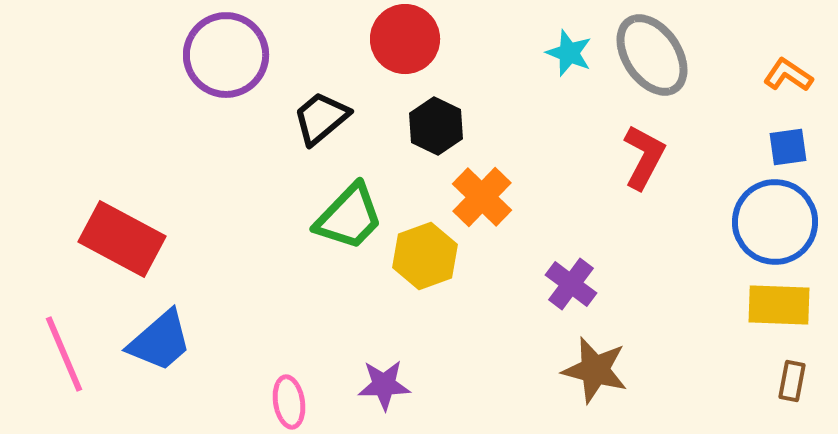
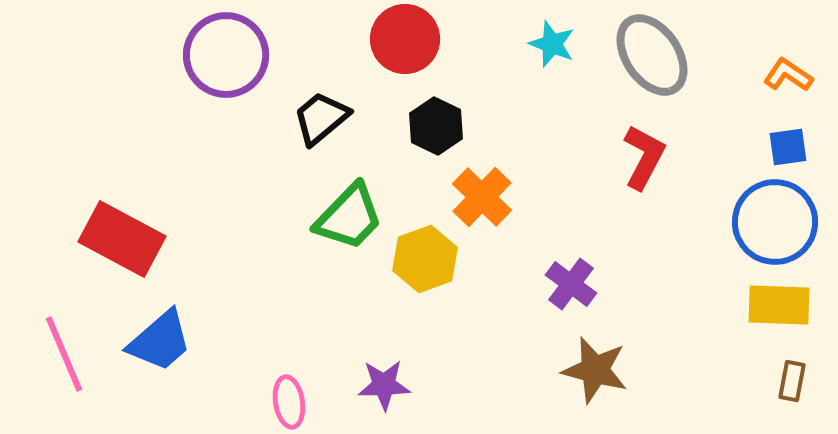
cyan star: moved 17 px left, 9 px up
yellow hexagon: moved 3 px down
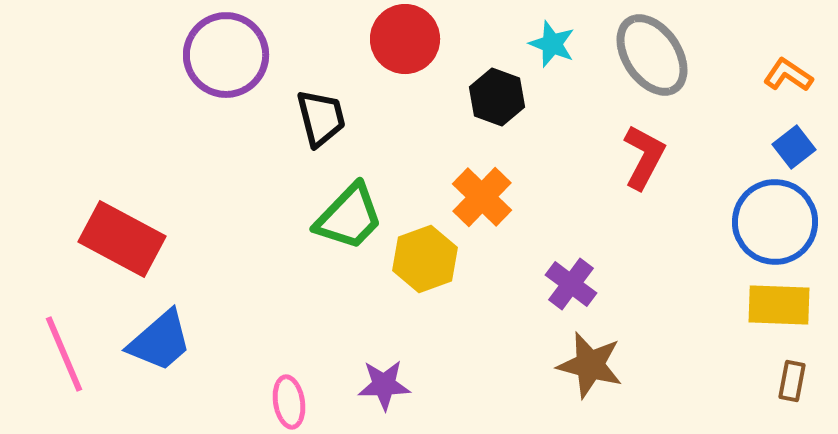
black trapezoid: rotated 116 degrees clockwise
black hexagon: moved 61 px right, 29 px up; rotated 6 degrees counterclockwise
blue square: moved 6 px right; rotated 30 degrees counterclockwise
brown star: moved 5 px left, 5 px up
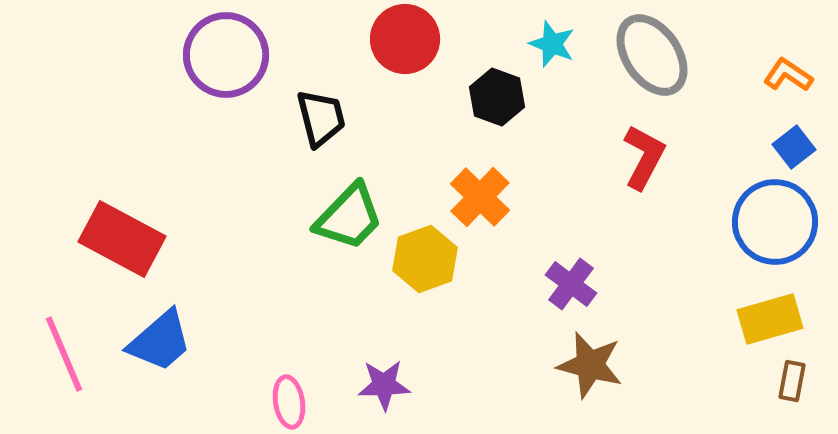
orange cross: moved 2 px left
yellow rectangle: moved 9 px left, 14 px down; rotated 18 degrees counterclockwise
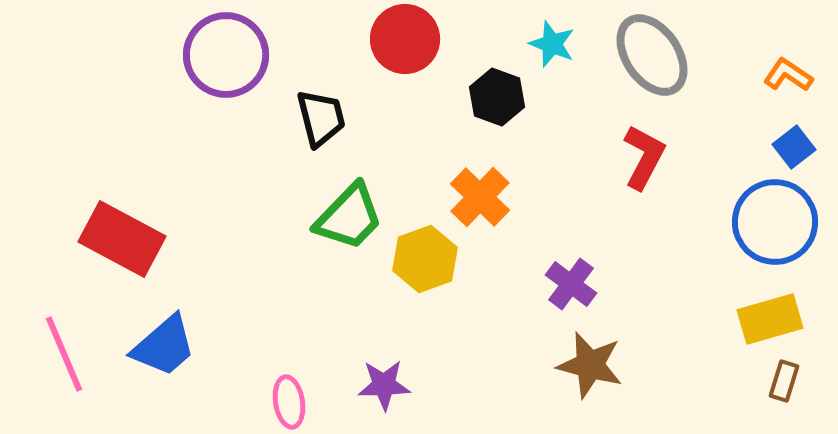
blue trapezoid: moved 4 px right, 5 px down
brown rectangle: moved 8 px left; rotated 6 degrees clockwise
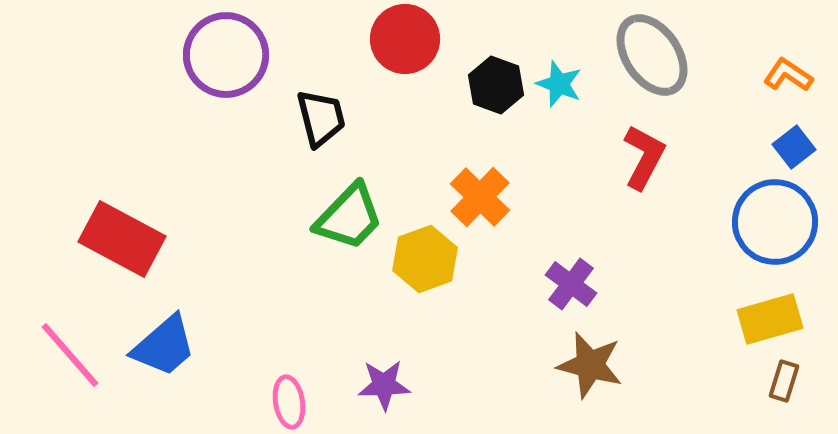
cyan star: moved 7 px right, 40 px down
black hexagon: moved 1 px left, 12 px up
pink line: moved 6 px right, 1 px down; rotated 18 degrees counterclockwise
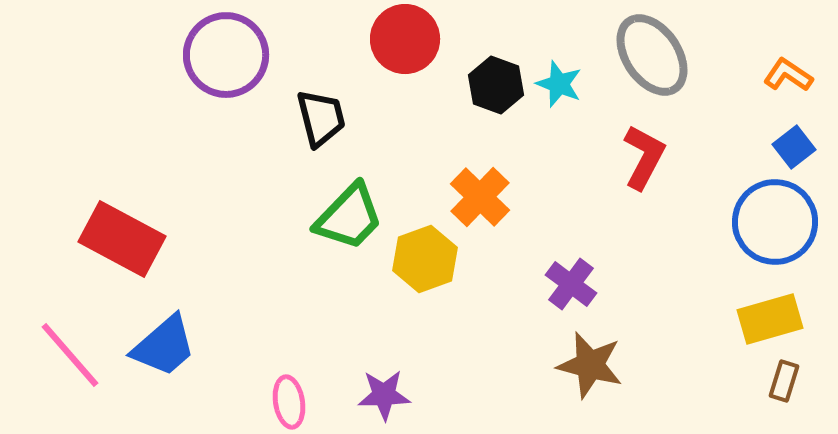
purple star: moved 10 px down
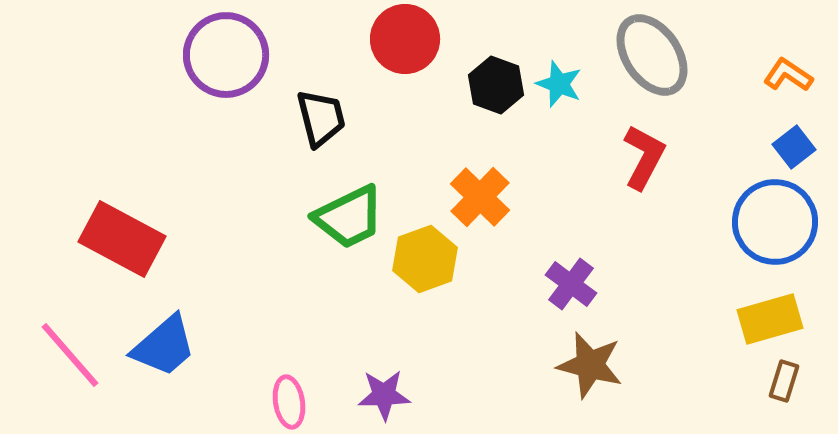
green trapezoid: rotated 20 degrees clockwise
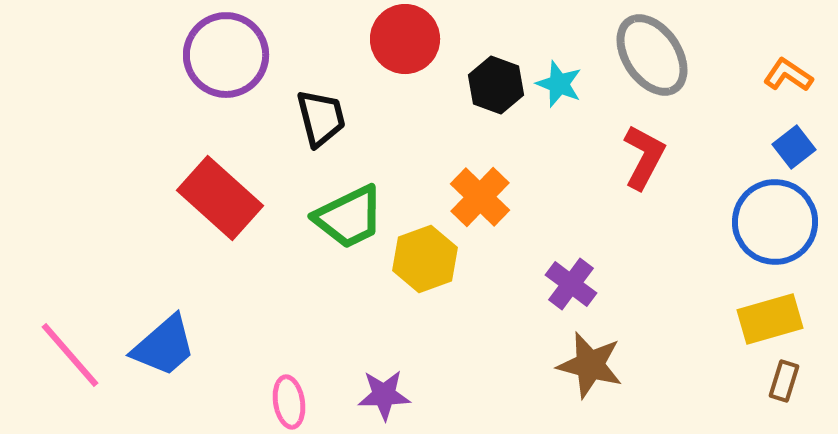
red rectangle: moved 98 px right, 41 px up; rotated 14 degrees clockwise
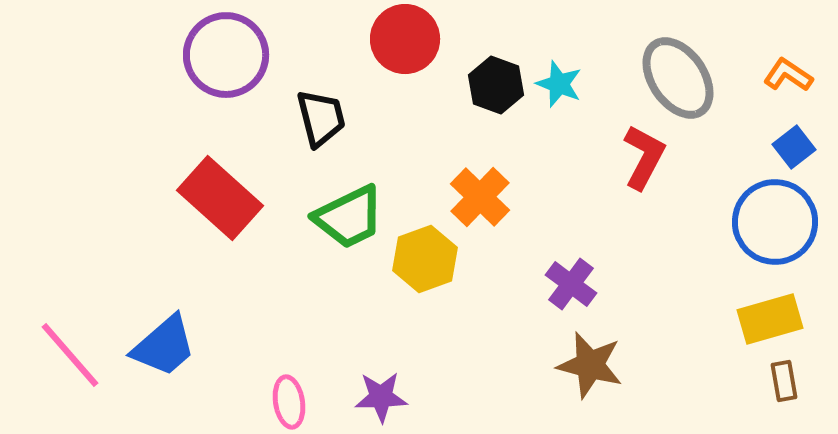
gray ellipse: moved 26 px right, 23 px down
brown rectangle: rotated 27 degrees counterclockwise
purple star: moved 3 px left, 2 px down
